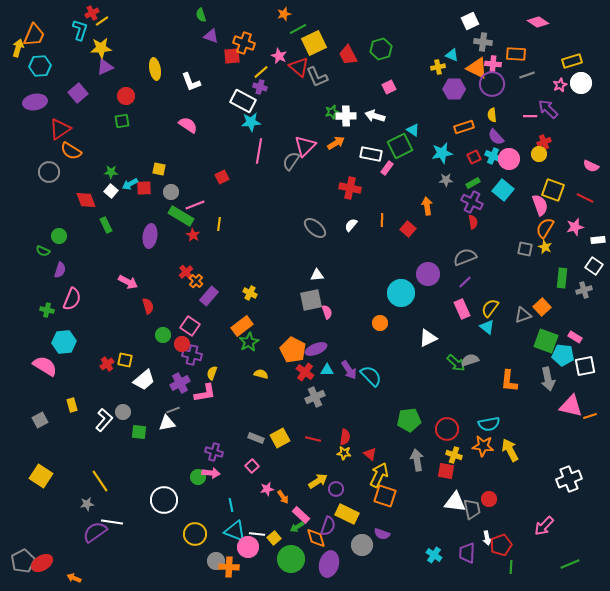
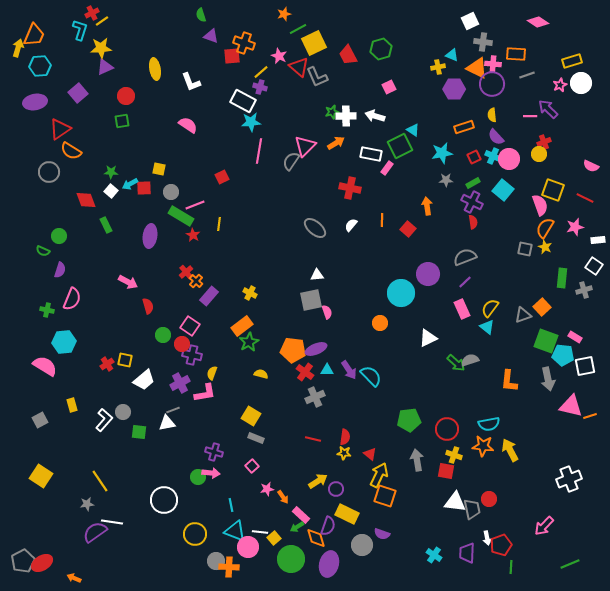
orange pentagon at (293, 350): rotated 20 degrees counterclockwise
yellow square at (280, 438): moved 29 px left, 22 px up; rotated 30 degrees counterclockwise
white line at (257, 534): moved 3 px right, 2 px up
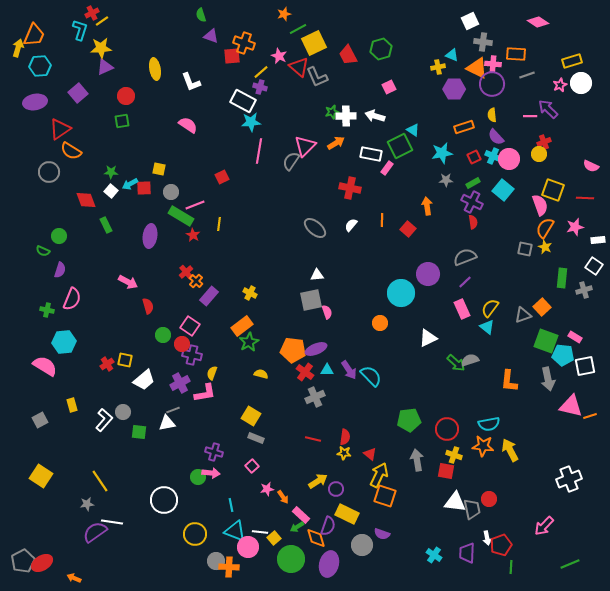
red line at (585, 198): rotated 24 degrees counterclockwise
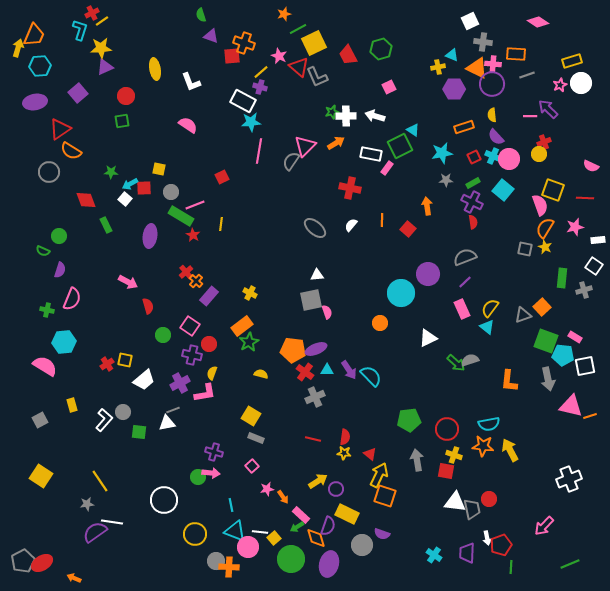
white square at (111, 191): moved 14 px right, 8 px down
yellow line at (219, 224): moved 2 px right
red circle at (182, 344): moved 27 px right
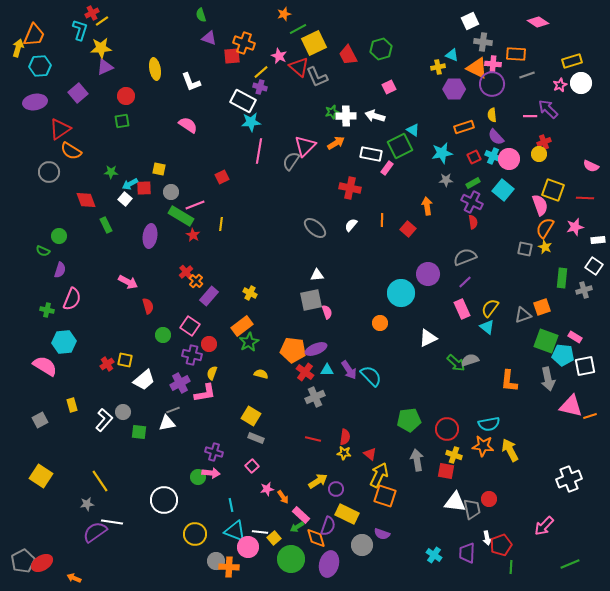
purple triangle at (211, 36): moved 2 px left, 2 px down
orange square at (542, 307): rotated 24 degrees clockwise
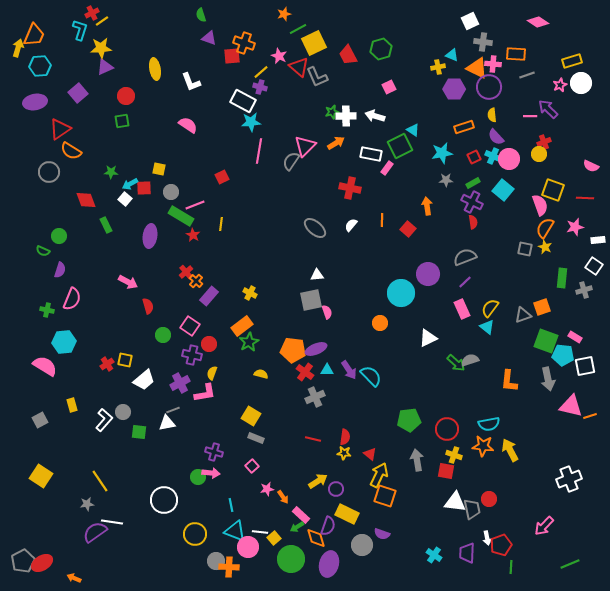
purple circle at (492, 84): moved 3 px left, 3 px down
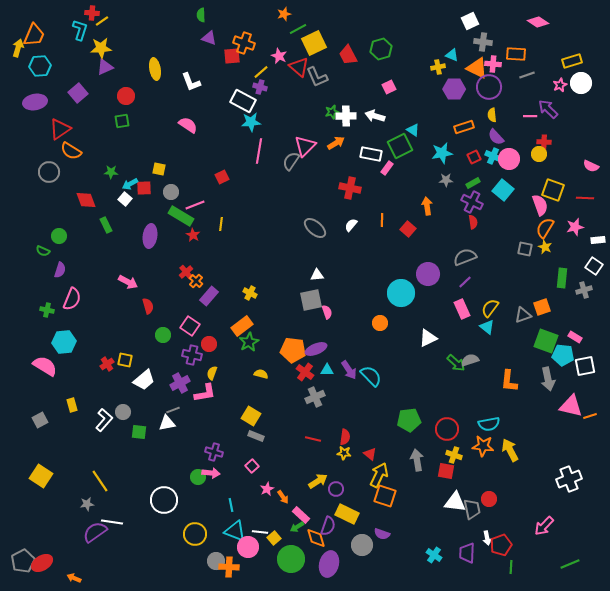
red cross at (92, 13): rotated 32 degrees clockwise
green semicircle at (201, 15): rotated 16 degrees clockwise
red cross at (544, 142): rotated 24 degrees clockwise
gray rectangle at (256, 438): moved 2 px up
pink star at (267, 489): rotated 16 degrees counterclockwise
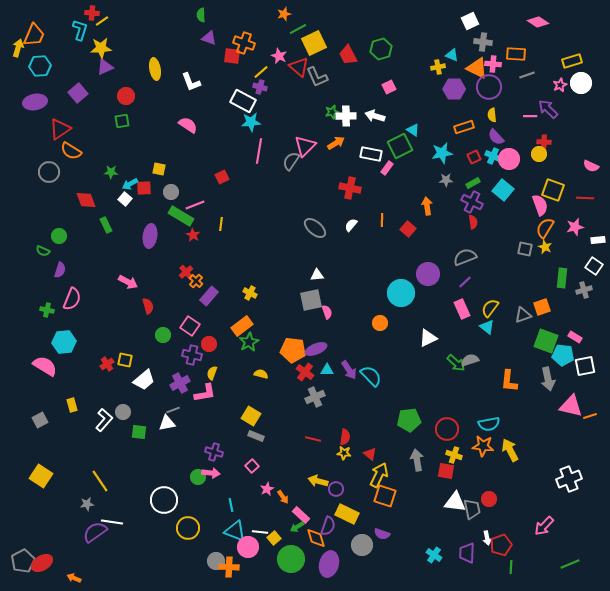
red square at (232, 56): rotated 12 degrees clockwise
yellow arrow at (318, 481): rotated 132 degrees counterclockwise
yellow circle at (195, 534): moved 7 px left, 6 px up
